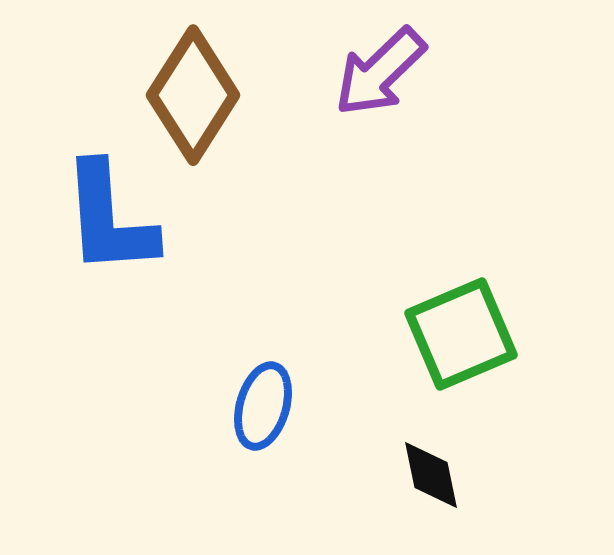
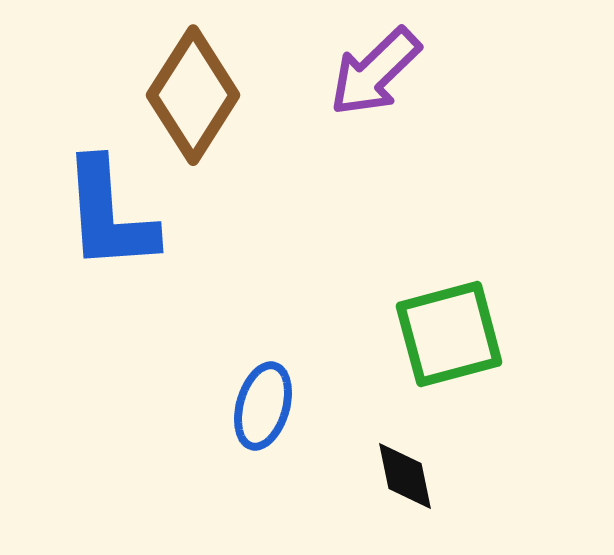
purple arrow: moved 5 px left
blue L-shape: moved 4 px up
green square: moved 12 px left; rotated 8 degrees clockwise
black diamond: moved 26 px left, 1 px down
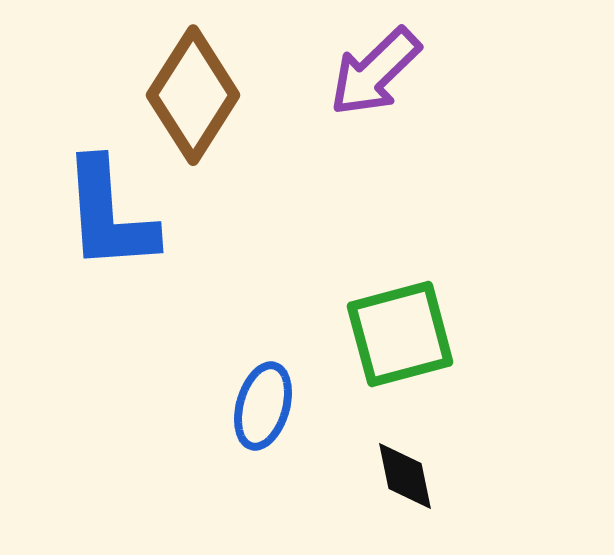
green square: moved 49 px left
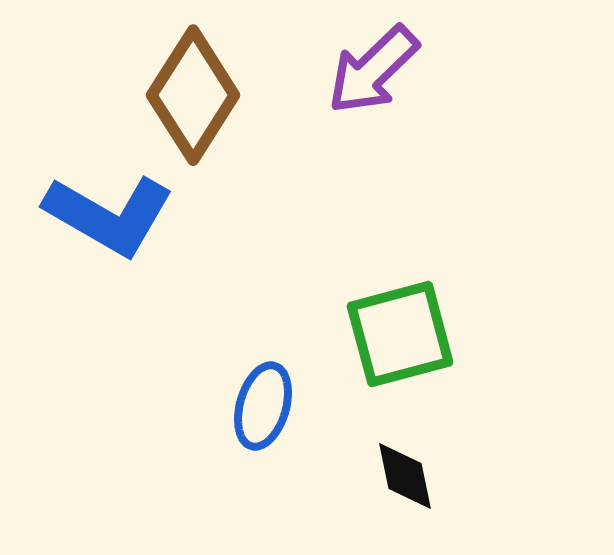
purple arrow: moved 2 px left, 2 px up
blue L-shape: rotated 56 degrees counterclockwise
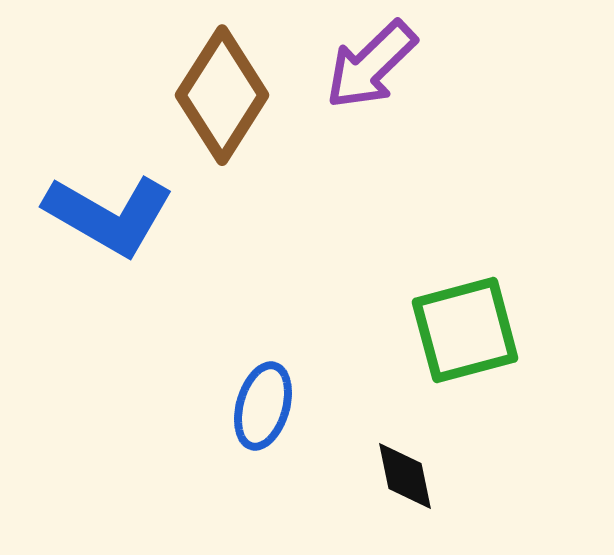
purple arrow: moved 2 px left, 5 px up
brown diamond: moved 29 px right
green square: moved 65 px right, 4 px up
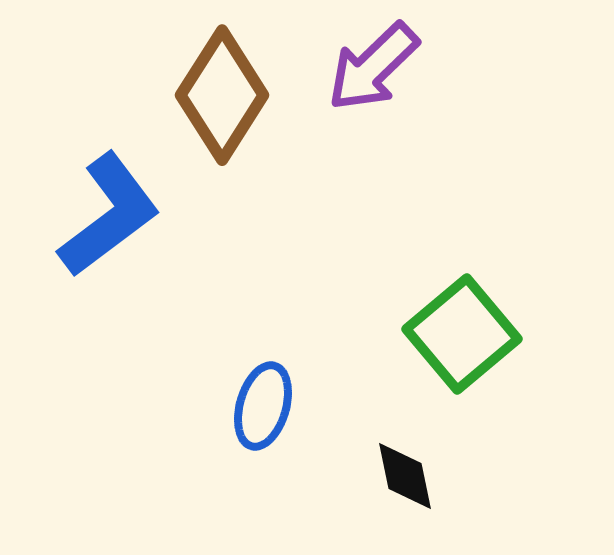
purple arrow: moved 2 px right, 2 px down
blue L-shape: rotated 67 degrees counterclockwise
green square: moved 3 px left, 4 px down; rotated 25 degrees counterclockwise
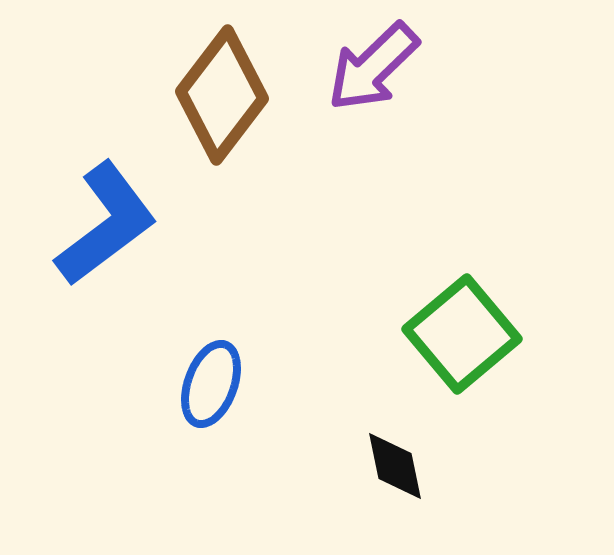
brown diamond: rotated 5 degrees clockwise
blue L-shape: moved 3 px left, 9 px down
blue ellipse: moved 52 px left, 22 px up; rotated 4 degrees clockwise
black diamond: moved 10 px left, 10 px up
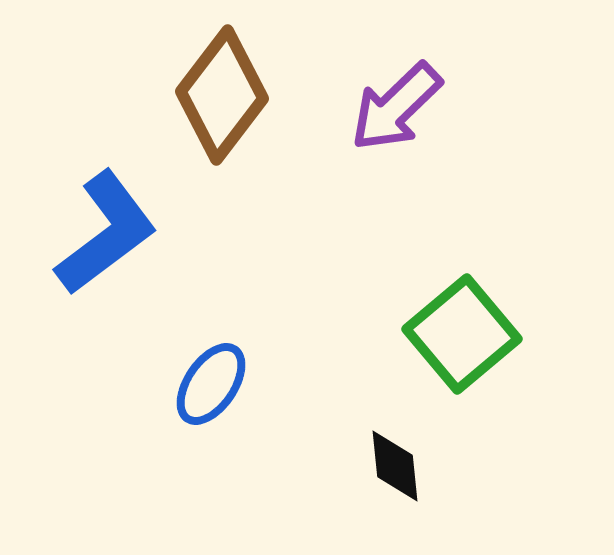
purple arrow: moved 23 px right, 40 px down
blue L-shape: moved 9 px down
blue ellipse: rotated 14 degrees clockwise
black diamond: rotated 6 degrees clockwise
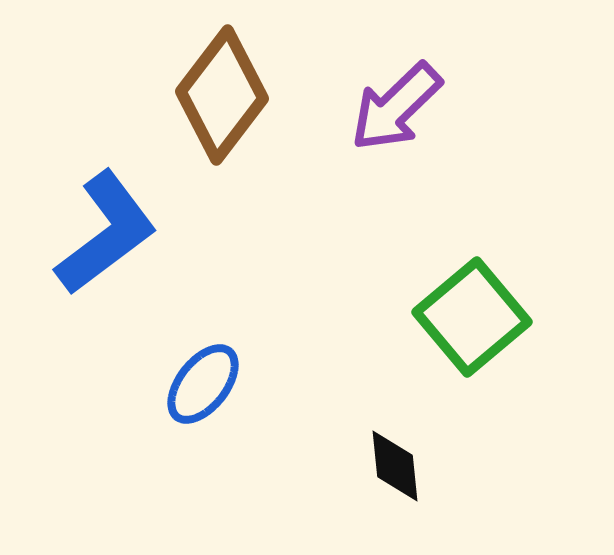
green square: moved 10 px right, 17 px up
blue ellipse: moved 8 px left; rotated 4 degrees clockwise
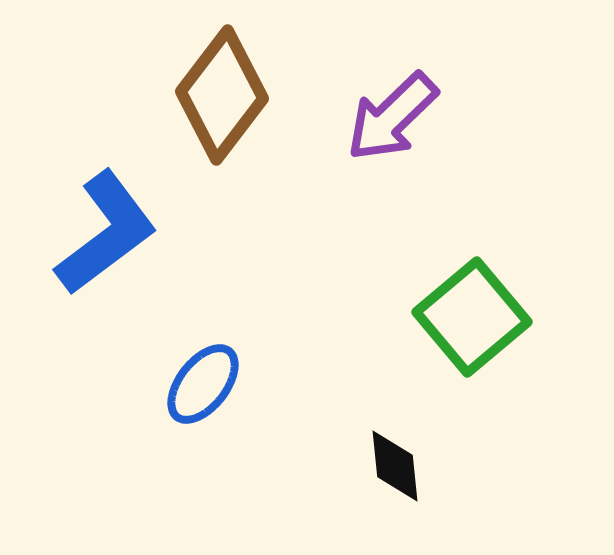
purple arrow: moved 4 px left, 10 px down
